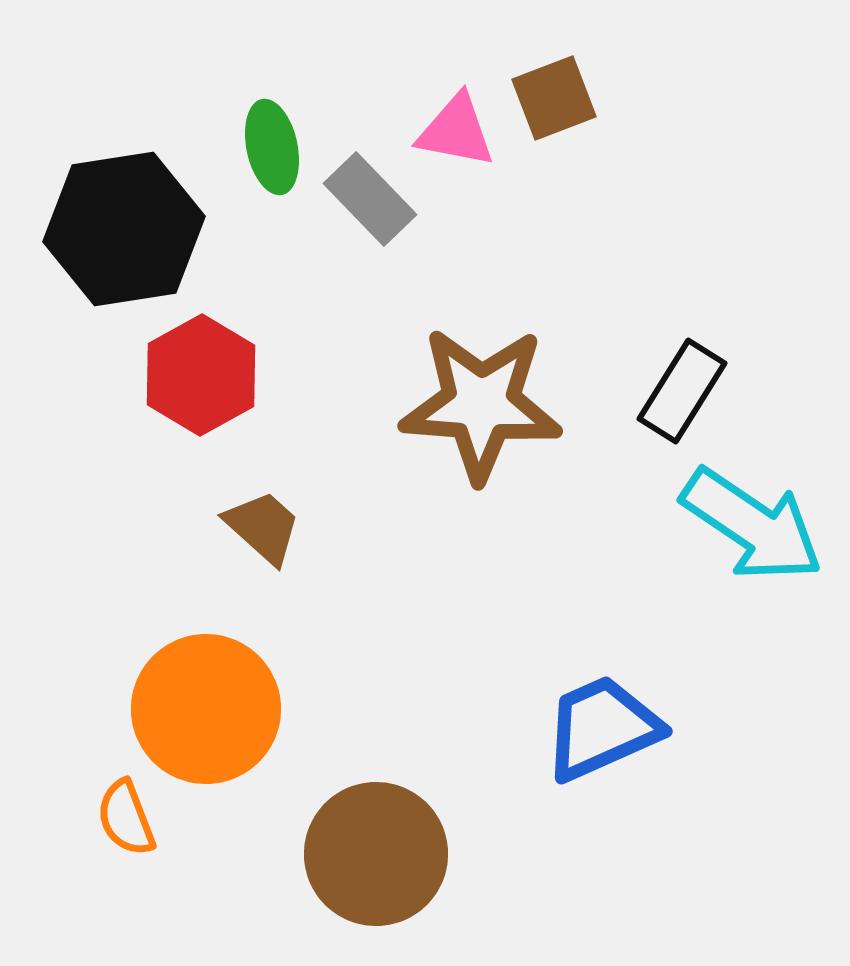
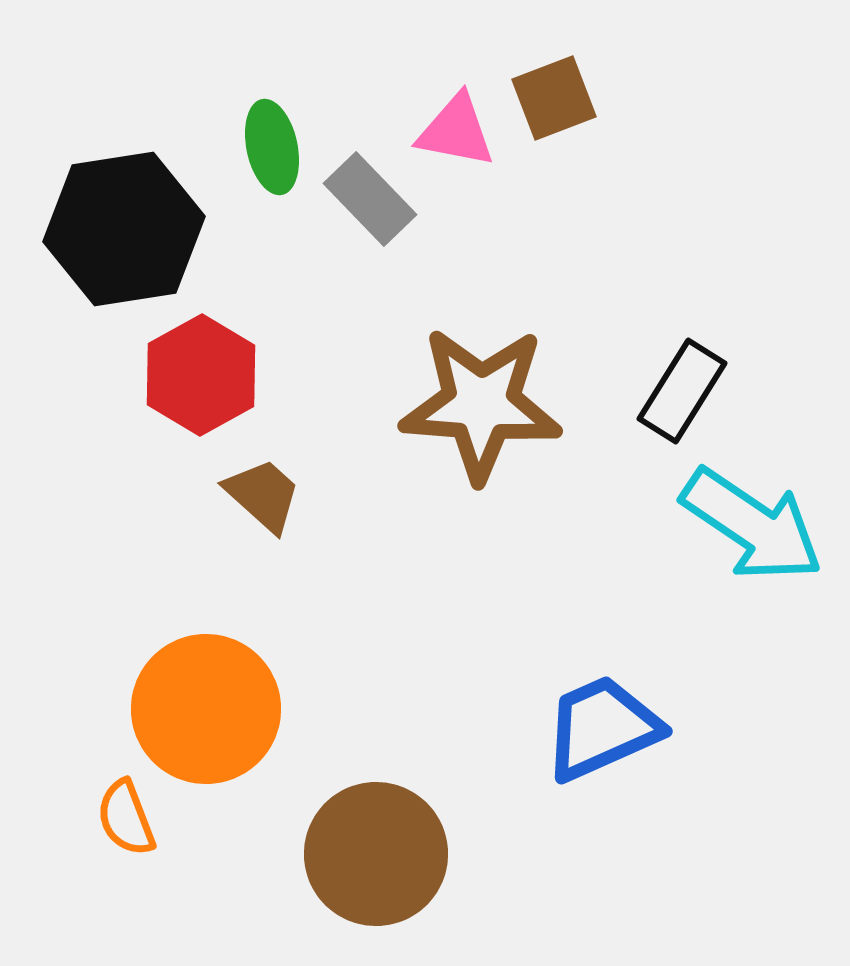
brown trapezoid: moved 32 px up
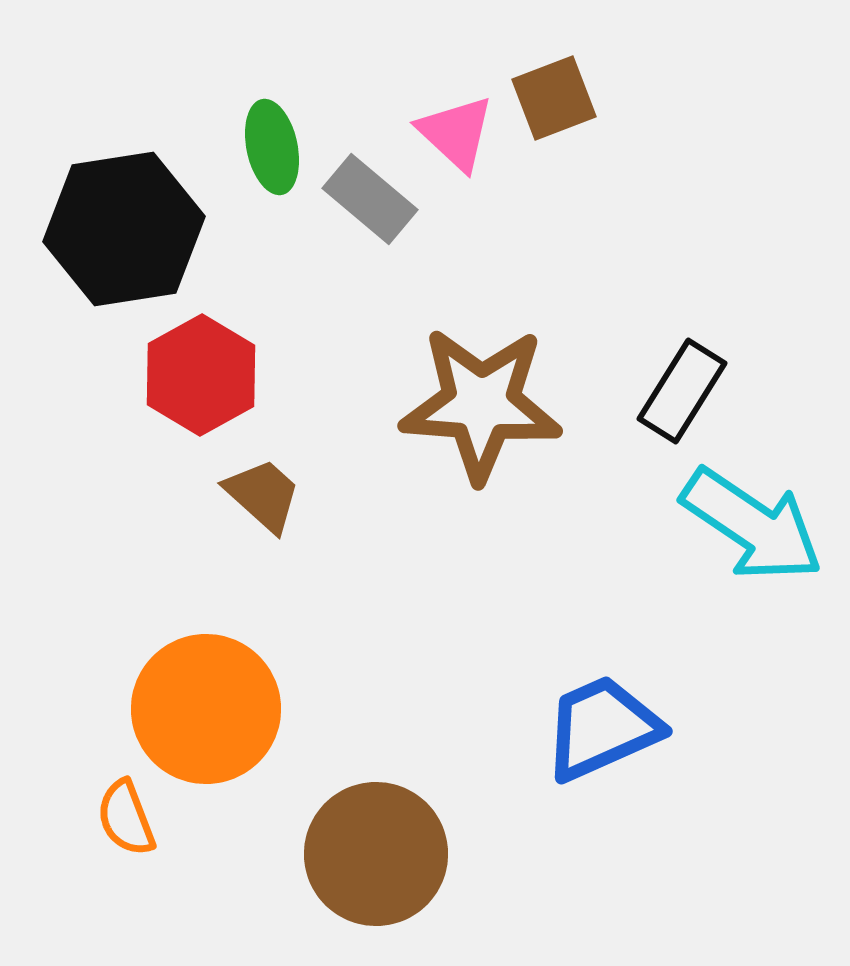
pink triangle: moved 2 px down; rotated 32 degrees clockwise
gray rectangle: rotated 6 degrees counterclockwise
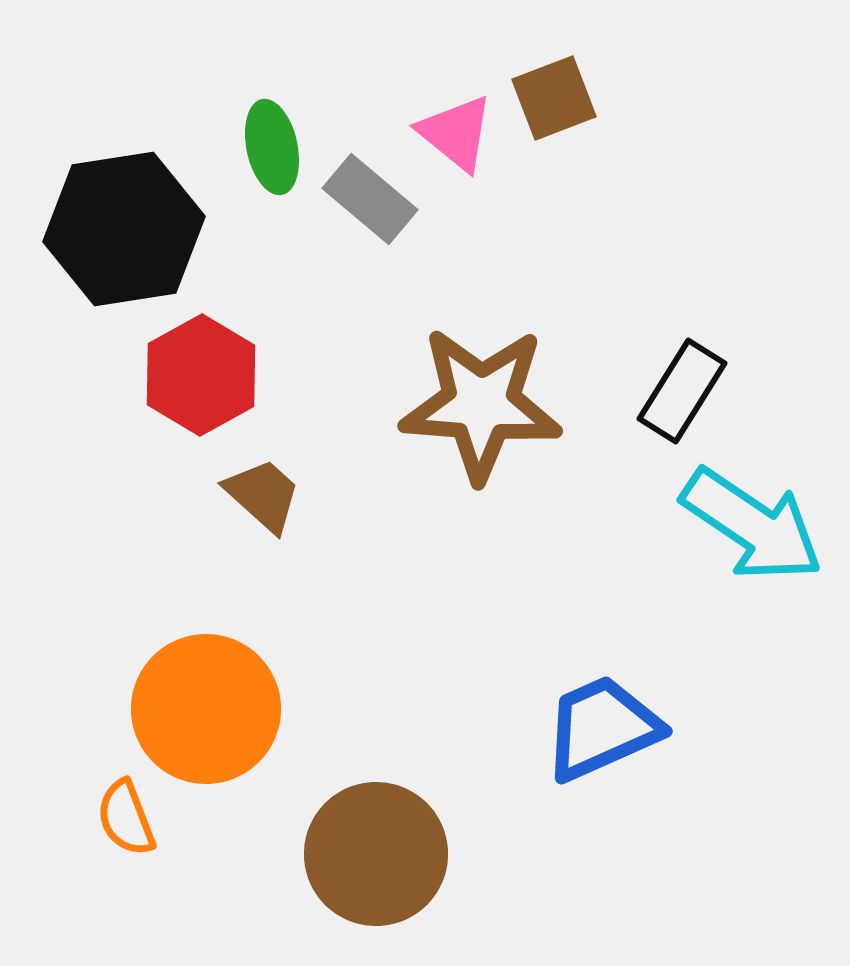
pink triangle: rotated 4 degrees counterclockwise
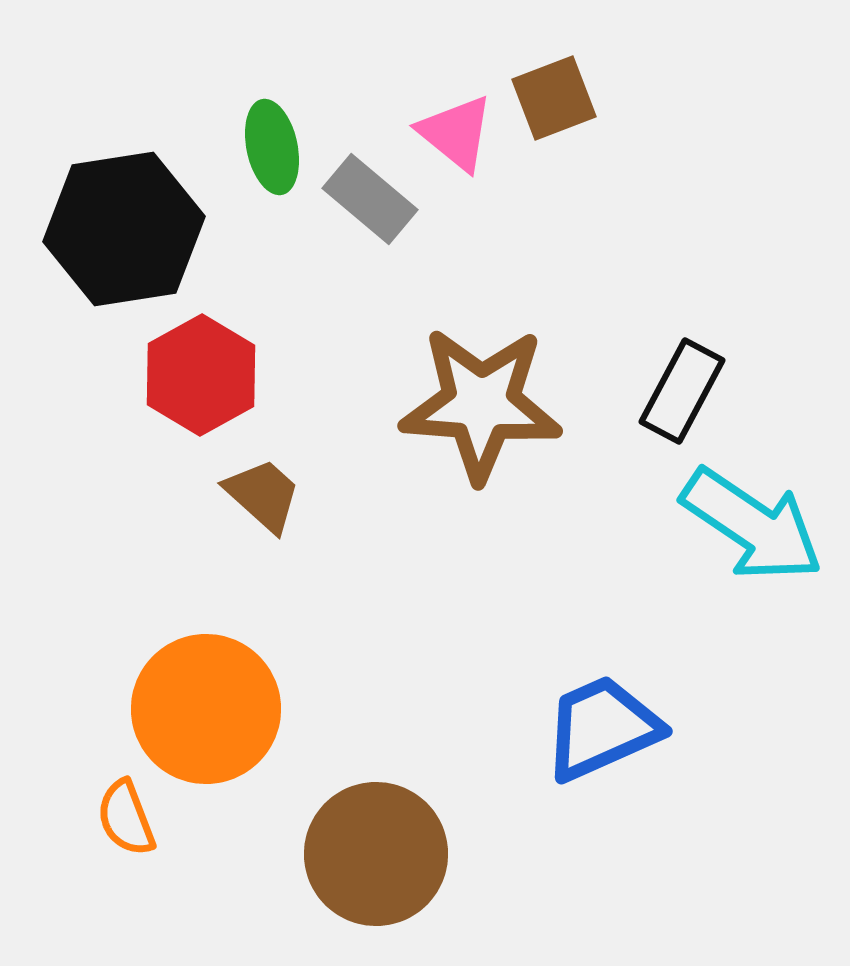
black rectangle: rotated 4 degrees counterclockwise
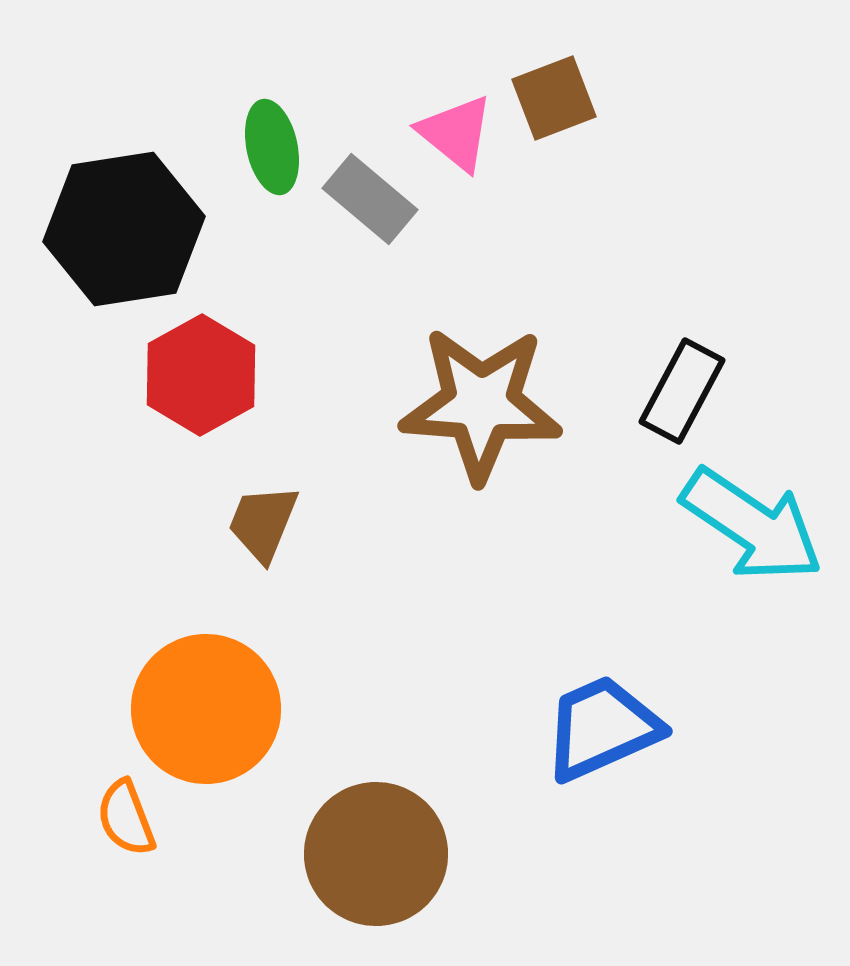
brown trapezoid: moved 28 px down; rotated 110 degrees counterclockwise
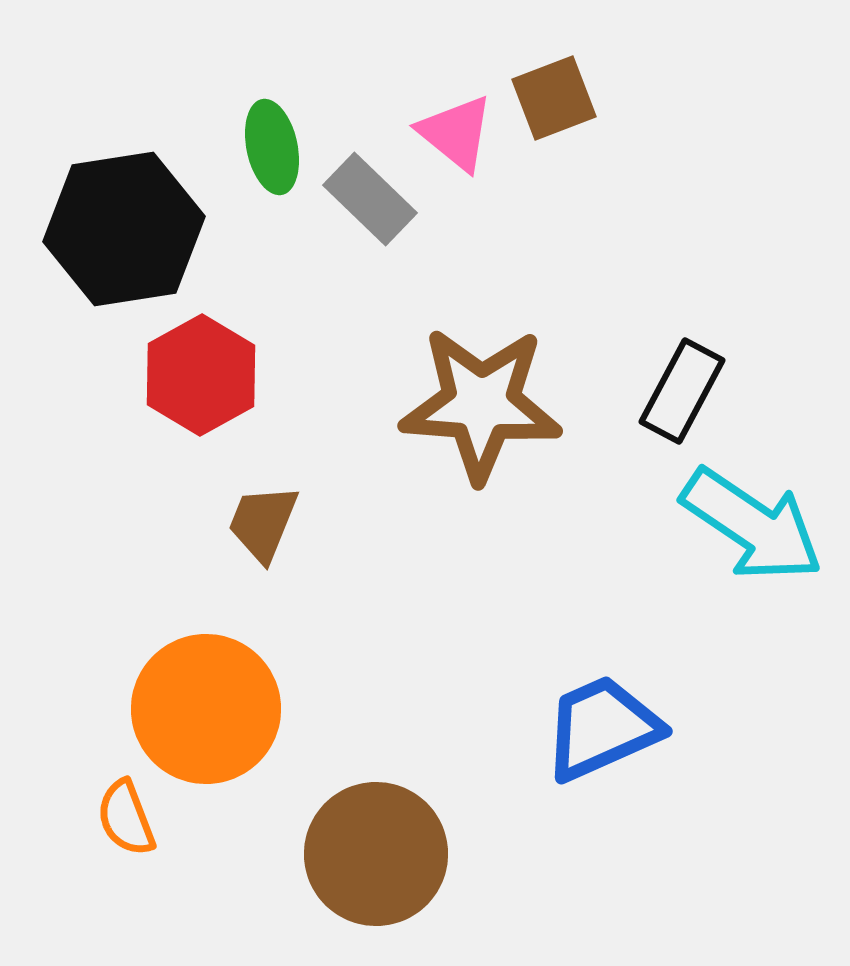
gray rectangle: rotated 4 degrees clockwise
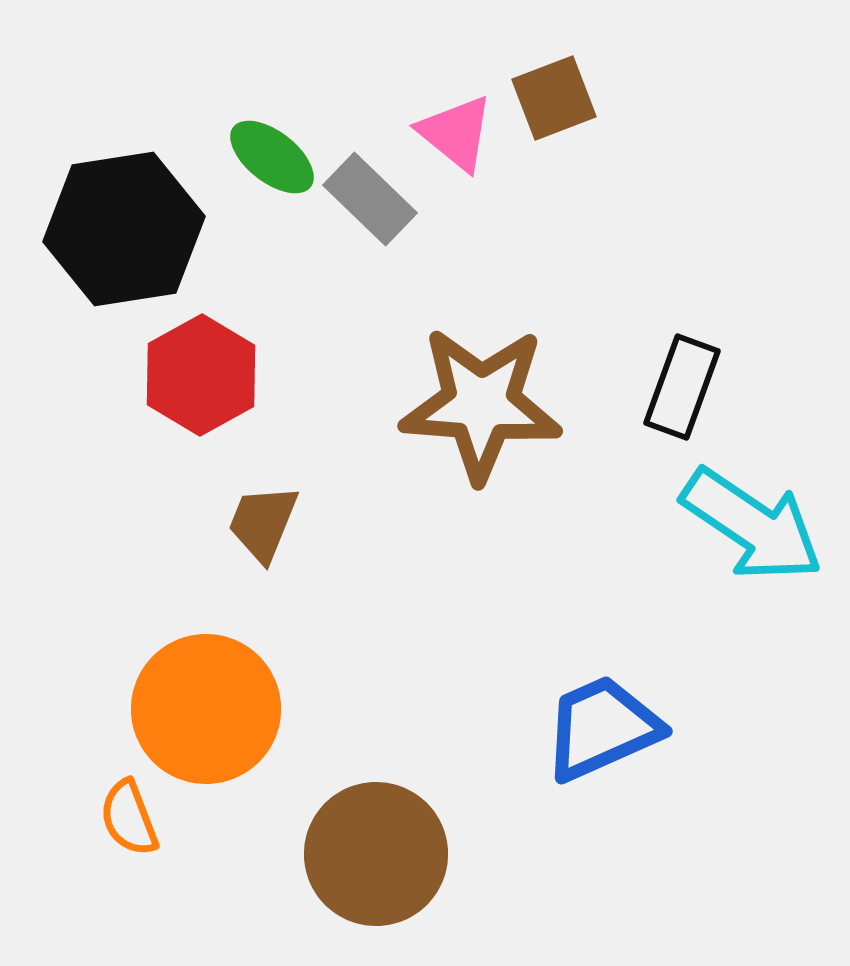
green ellipse: moved 10 px down; rotated 40 degrees counterclockwise
black rectangle: moved 4 px up; rotated 8 degrees counterclockwise
orange semicircle: moved 3 px right
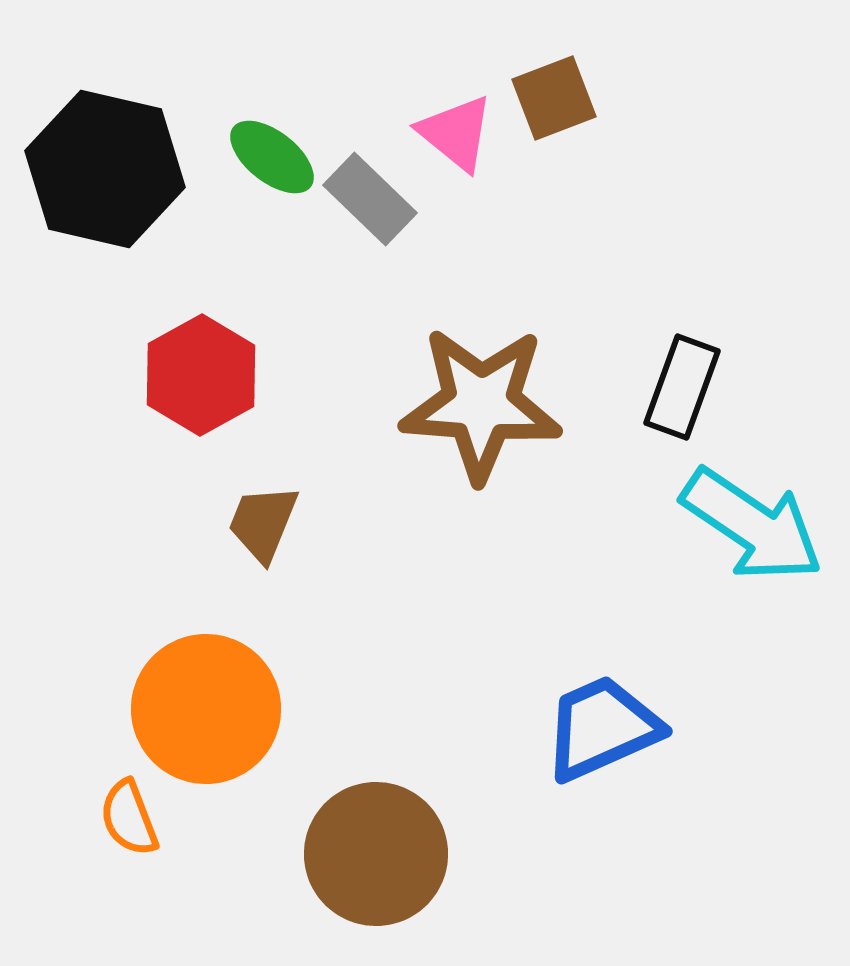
black hexagon: moved 19 px left, 60 px up; rotated 22 degrees clockwise
